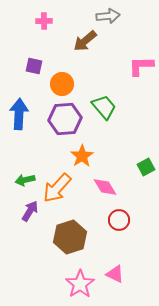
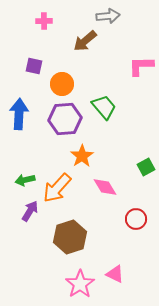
red circle: moved 17 px right, 1 px up
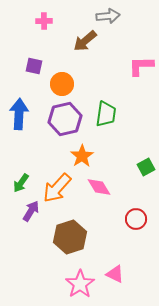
green trapezoid: moved 2 px right, 7 px down; rotated 48 degrees clockwise
purple hexagon: rotated 8 degrees counterclockwise
green arrow: moved 4 px left, 3 px down; rotated 42 degrees counterclockwise
pink diamond: moved 6 px left
purple arrow: moved 1 px right
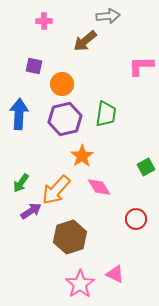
orange arrow: moved 1 px left, 2 px down
purple arrow: rotated 25 degrees clockwise
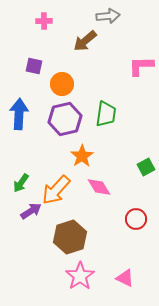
pink triangle: moved 10 px right, 4 px down
pink star: moved 8 px up
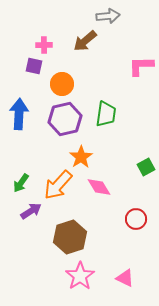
pink cross: moved 24 px down
orange star: moved 1 px left, 1 px down
orange arrow: moved 2 px right, 5 px up
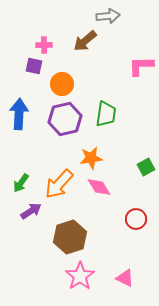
orange star: moved 10 px right, 1 px down; rotated 25 degrees clockwise
orange arrow: moved 1 px right, 1 px up
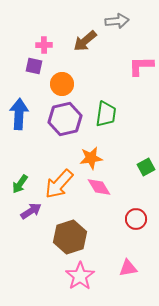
gray arrow: moved 9 px right, 5 px down
green arrow: moved 1 px left, 1 px down
pink triangle: moved 3 px right, 10 px up; rotated 36 degrees counterclockwise
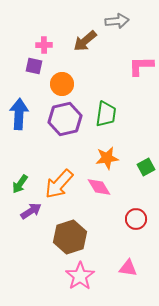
orange star: moved 16 px right
pink triangle: rotated 18 degrees clockwise
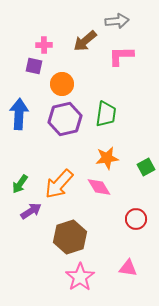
pink L-shape: moved 20 px left, 10 px up
pink star: moved 1 px down
